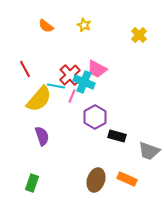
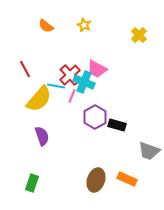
black rectangle: moved 11 px up
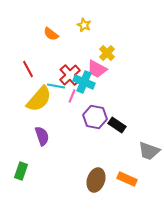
orange semicircle: moved 5 px right, 8 px down
yellow cross: moved 32 px left, 18 px down
red line: moved 3 px right
purple hexagon: rotated 20 degrees counterclockwise
black rectangle: rotated 18 degrees clockwise
green rectangle: moved 11 px left, 12 px up
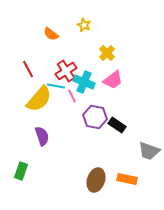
pink trapezoid: moved 16 px right, 11 px down; rotated 65 degrees counterclockwise
red cross: moved 4 px left, 4 px up; rotated 10 degrees clockwise
pink line: rotated 48 degrees counterclockwise
orange rectangle: rotated 12 degrees counterclockwise
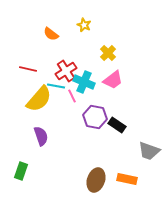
yellow cross: moved 1 px right
red line: rotated 48 degrees counterclockwise
purple semicircle: moved 1 px left
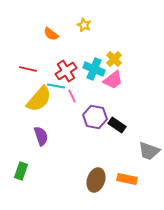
yellow cross: moved 6 px right, 6 px down
cyan cross: moved 10 px right, 13 px up
